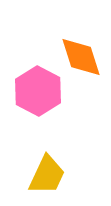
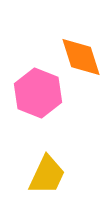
pink hexagon: moved 2 px down; rotated 6 degrees counterclockwise
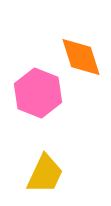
yellow trapezoid: moved 2 px left, 1 px up
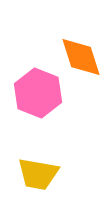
yellow trapezoid: moved 7 px left; rotated 75 degrees clockwise
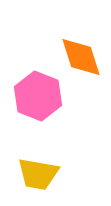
pink hexagon: moved 3 px down
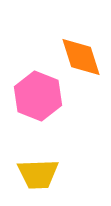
yellow trapezoid: rotated 12 degrees counterclockwise
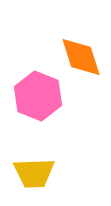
yellow trapezoid: moved 4 px left, 1 px up
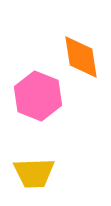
orange diamond: rotated 9 degrees clockwise
